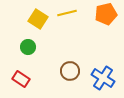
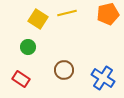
orange pentagon: moved 2 px right
brown circle: moved 6 px left, 1 px up
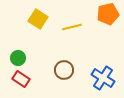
yellow line: moved 5 px right, 14 px down
green circle: moved 10 px left, 11 px down
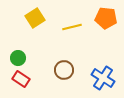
orange pentagon: moved 2 px left, 4 px down; rotated 20 degrees clockwise
yellow square: moved 3 px left, 1 px up; rotated 24 degrees clockwise
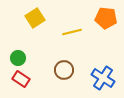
yellow line: moved 5 px down
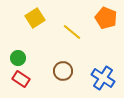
orange pentagon: rotated 15 degrees clockwise
yellow line: rotated 54 degrees clockwise
brown circle: moved 1 px left, 1 px down
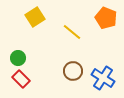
yellow square: moved 1 px up
brown circle: moved 10 px right
red rectangle: rotated 12 degrees clockwise
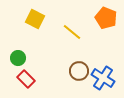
yellow square: moved 2 px down; rotated 30 degrees counterclockwise
brown circle: moved 6 px right
red rectangle: moved 5 px right
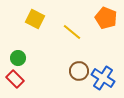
red rectangle: moved 11 px left
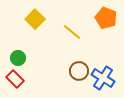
yellow square: rotated 18 degrees clockwise
